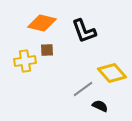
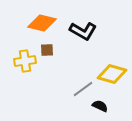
black L-shape: moved 1 px left; rotated 40 degrees counterclockwise
yellow diamond: moved 1 px down; rotated 32 degrees counterclockwise
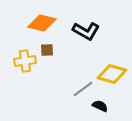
black L-shape: moved 3 px right
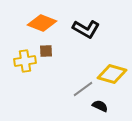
orange diamond: rotated 8 degrees clockwise
black L-shape: moved 2 px up
brown square: moved 1 px left, 1 px down
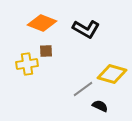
yellow cross: moved 2 px right, 3 px down
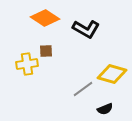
orange diamond: moved 3 px right, 5 px up; rotated 12 degrees clockwise
black semicircle: moved 5 px right, 3 px down; rotated 133 degrees clockwise
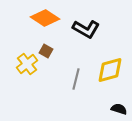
brown square: rotated 32 degrees clockwise
yellow cross: rotated 30 degrees counterclockwise
yellow diamond: moved 2 px left, 4 px up; rotated 32 degrees counterclockwise
gray line: moved 7 px left, 10 px up; rotated 40 degrees counterclockwise
black semicircle: moved 14 px right; rotated 140 degrees counterclockwise
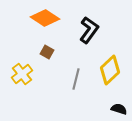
black L-shape: moved 3 px right, 1 px down; rotated 84 degrees counterclockwise
brown square: moved 1 px right, 1 px down
yellow cross: moved 5 px left, 10 px down
yellow diamond: rotated 28 degrees counterclockwise
